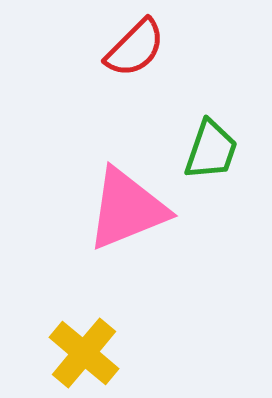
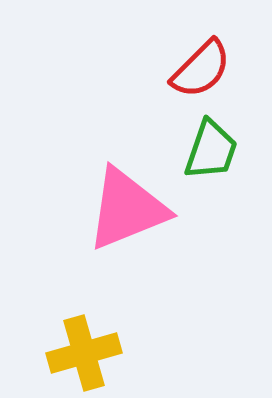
red semicircle: moved 66 px right, 21 px down
yellow cross: rotated 34 degrees clockwise
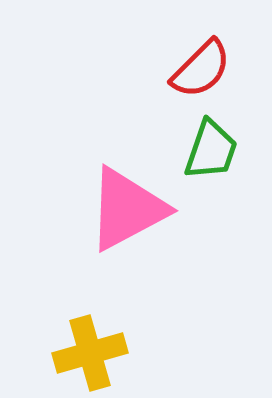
pink triangle: rotated 6 degrees counterclockwise
yellow cross: moved 6 px right
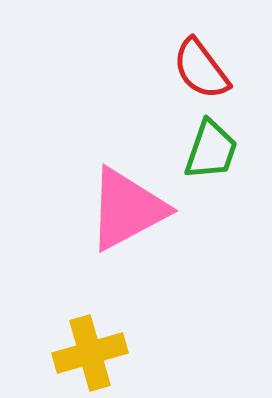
red semicircle: rotated 98 degrees clockwise
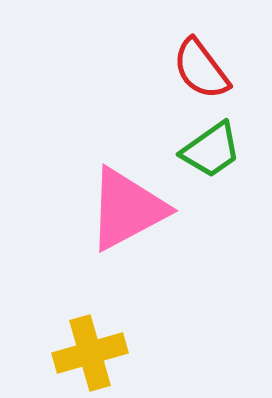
green trapezoid: rotated 36 degrees clockwise
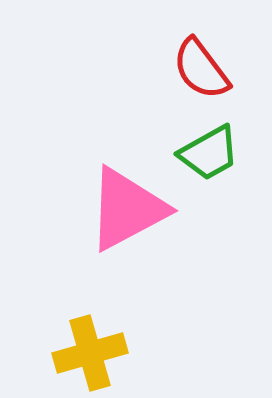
green trapezoid: moved 2 px left, 3 px down; rotated 6 degrees clockwise
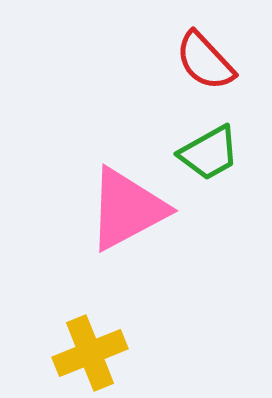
red semicircle: moved 4 px right, 8 px up; rotated 6 degrees counterclockwise
yellow cross: rotated 6 degrees counterclockwise
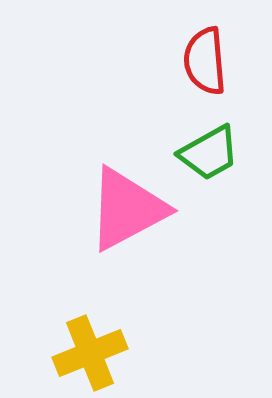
red semicircle: rotated 38 degrees clockwise
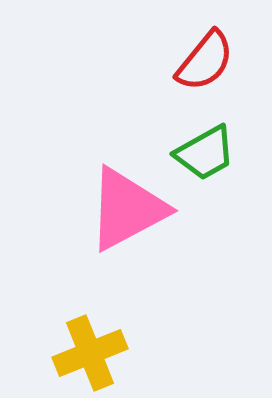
red semicircle: rotated 136 degrees counterclockwise
green trapezoid: moved 4 px left
